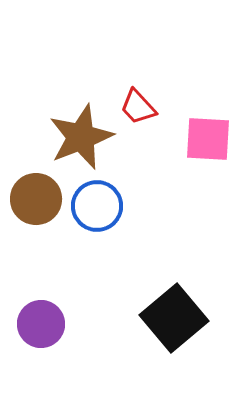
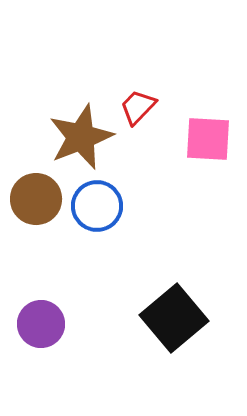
red trapezoid: rotated 87 degrees clockwise
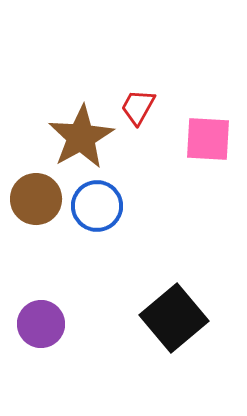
red trapezoid: rotated 15 degrees counterclockwise
brown star: rotated 8 degrees counterclockwise
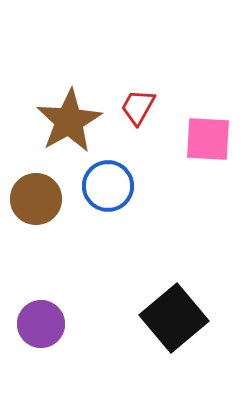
brown star: moved 12 px left, 16 px up
blue circle: moved 11 px right, 20 px up
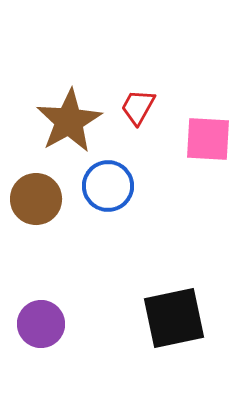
black square: rotated 28 degrees clockwise
